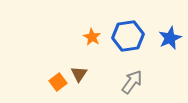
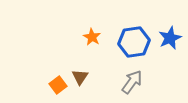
blue hexagon: moved 6 px right, 6 px down
brown triangle: moved 1 px right, 3 px down
orange square: moved 3 px down
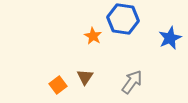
orange star: moved 1 px right, 1 px up
blue hexagon: moved 11 px left, 23 px up; rotated 16 degrees clockwise
brown triangle: moved 5 px right
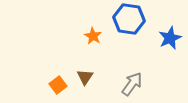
blue hexagon: moved 6 px right
gray arrow: moved 2 px down
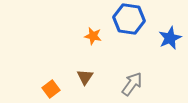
orange star: rotated 18 degrees counterclockwise
orange square: moved 7 px left, 4 px down
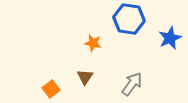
orange star: moved 7 px down
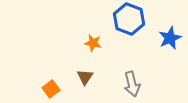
blue hexagon: rotated 12 degrees clockwise
gray arrow: rotated 130 degrees clockwise
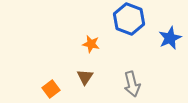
orange star: moved 2 px left, 1 px down
